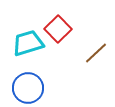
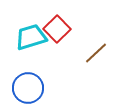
red square: moved 1 px left
cyan trapezoid: moved 3 px right, 6 px up
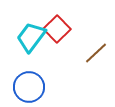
cyan trapezoid: rotated 36 degrees counterclockwise
blue circle: moved 1 px right, 1 px up
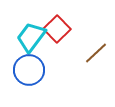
blue circle: moved 17 px up
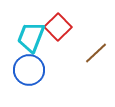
red square: moved 1 px right, 2 px up
cyan trapezoid: rotated 16 degrees counterclockwise
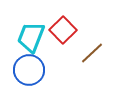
red square: moved 5 px right, 3 px down
brown line: moved 4 px left
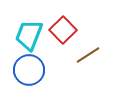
cyan trapezoid: moved 2 px left, 2 px up
brown line: moved 4 px left, 2 px down; rotated 10 degrees clockwise
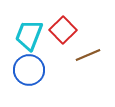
brown line: rotated 10 degrees clockwise
